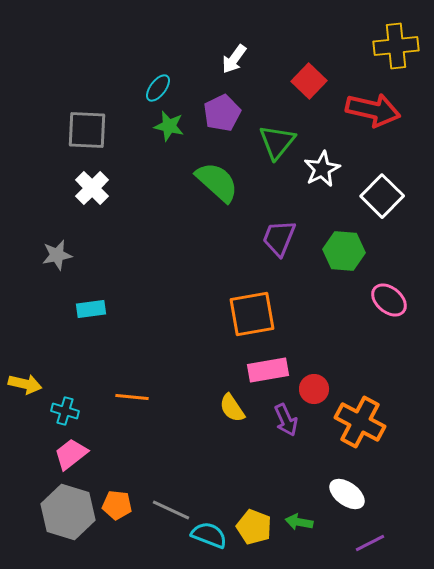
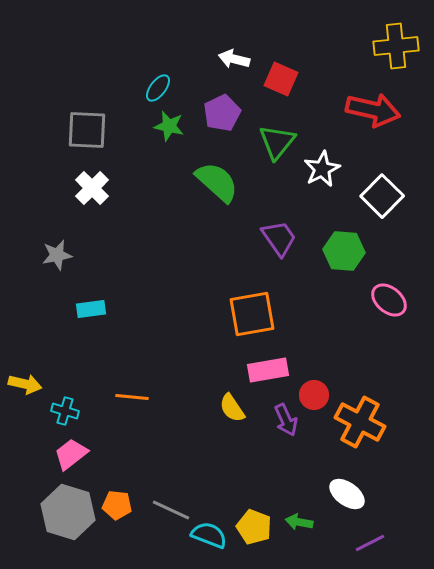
white arrow: rotated 68 degrees clockwise
red square: moved 28 px left, 2 px up; rotated 20 degrees counterclockwise
purple trapezoid: rotated 123 degrees clockwise
red circle: moved 6 px down
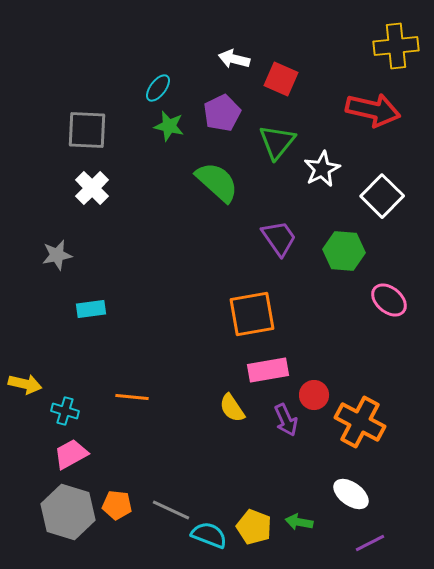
pink trapezoid: rotated 9 degrees clockwise
white ellipse: moved 4 px right
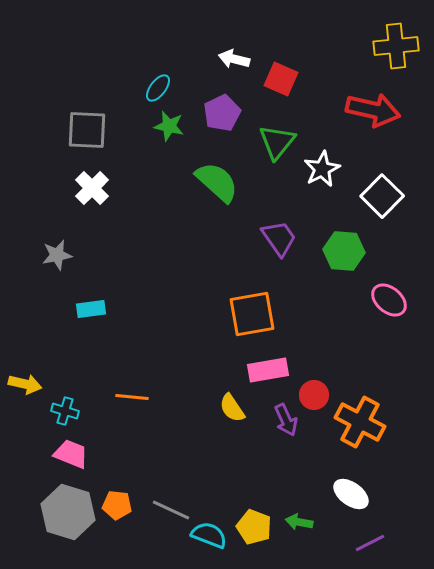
pink trapezoid: rotated 51 degrees clockwise
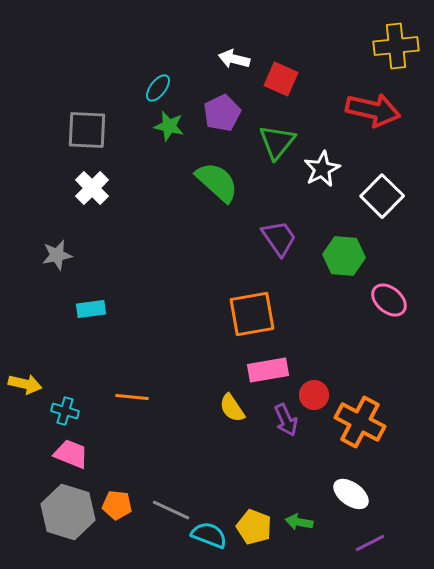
green hexagon: moved 5 px down
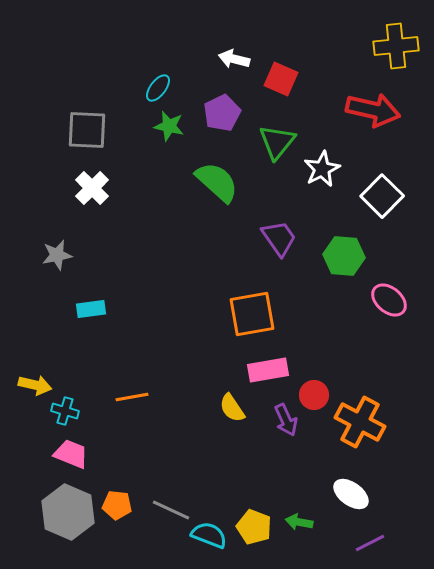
yellow arrow: moved 10 px right, 1 px down
orange line: rotated 16 degrees counterclockwise
gray hexagon: rotated 6 degrees clockwise
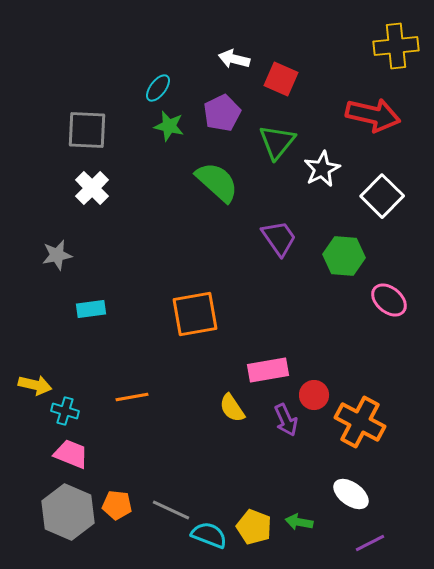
red arrow: moved 5 px down
orange square: moved 57 px left
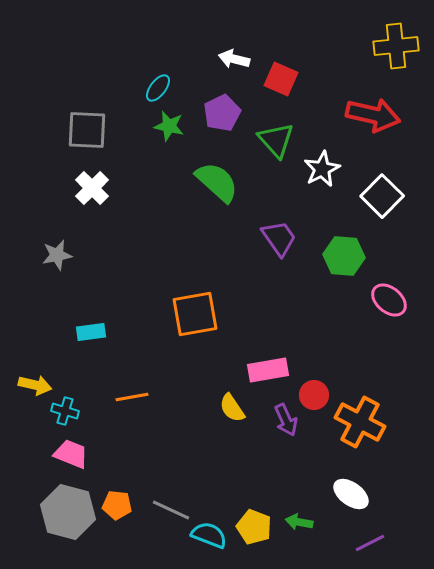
green triangle: moved 1 px left, 2 px up; rotated 21 degrees counterclockwise
cyan rectangle: moved 23 px down
gray hexagon: rotated 8 degrees counterclockwise
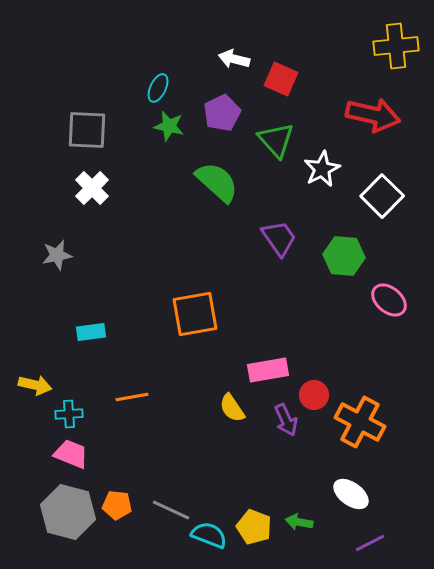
cyan ellipse: rotated 12 degrees counterclockwise
cyan cross: moved 4 px right, 3 px down; rotated 20 degrees counterclockwise
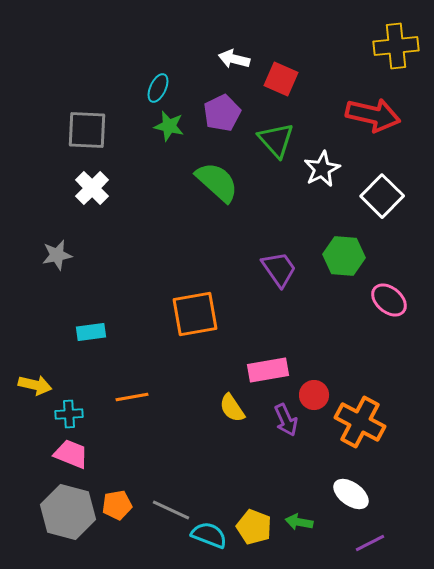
purple trapezoid: moved 31 px down
orange pentagon: rotated 16 degrees counterclockwise
